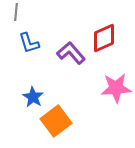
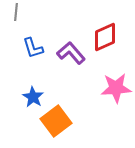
red diamond: moved 1 px right, 1 px up
blue L-shape: moved 4 px right, 5 px down
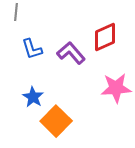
blue L-shape: moved 1 px left, 1 px down
orange square: rotated 8 degrees counterclockwise
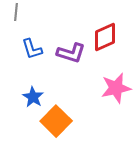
purple L-shape: rotated 148 degrees clockwise
pink star: rotated 8 degrees counterclockwise
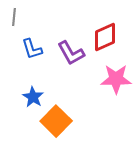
gray line: moved 2 px left, 5 px down
purple L-shape: rotated 44 degrees clockwise
pink star: moved 9 px up; rotated 12 degrees clockwise
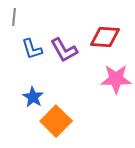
red diamond: rotated 28 degrees clockwise
purple L-shape: moved 7 px left, 3 px up
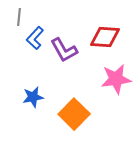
gray line: moved 5 px right
blue L-shape: moved 3 px right, 11 px up; rotated 60 degrees clockwise
pink star: rotated 8 degrees counterclockwise
blue star: rotated 30 degrees clockwise
orange square: moved 18 px right, 7 px up
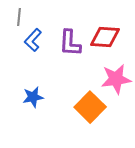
blue L-shape: moved 2 px left, 2 px down
purple L-shape: moved 6 px right, 7 px up; rotated 32 degrees clockwise
orange square: moved 16 px right, 7 px up
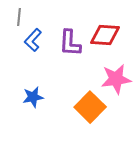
red diamond: moved 2 px up
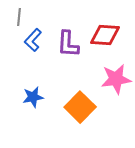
purple L-shape: moved 2 px left, 1 px down
orange square: moved 10 px left
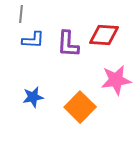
gray line: moved 2 px right, 3 px up
red diamond: moved 1 px left
blue L-shape: rotated 130 degrees counterclockwise
pink star: moved 1 px down
